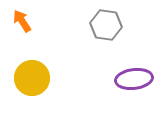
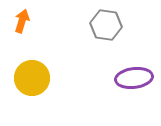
orange arrow: rotated 50 degrees clockwise
purple ellipse: moved 1 px up
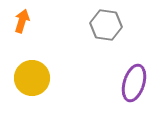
purple ellipse: moved 5 px down; rotated 66 degrees counterclockwise
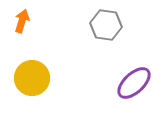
purple ellipse: rotated 30 degrees clockwise
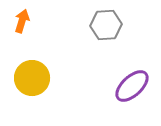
gray hexagon: rotated 12 degrees counterclockwise
purple ellipse: moved 2 px left, 3 px down
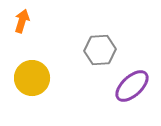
gray hexagon: moved 6 px left, 25 px down
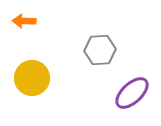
orange arrow: moved 2 px right; rotated 105 degrees counterclockwise
purple ellipse: moved 7 px down
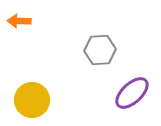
orange arrow: moved 5 px left
yellow circle: moved 22 px down
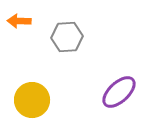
gray hexagon: moved 33 px left, 13 px up
purple ellipse: moved 13 px left, 1 px up
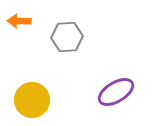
purple ellipse: moved 3 px left; rotated 12 degrees clockwise
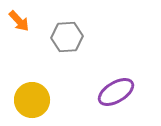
orange arrow: rotated 135 degrees counterclockwise
